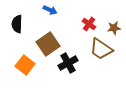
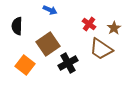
black semicircle: moved 2 px down
brown star: rotated 24 degrees counterclockwise
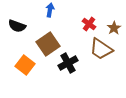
blue arrow: rotated 104 degrees counterclockwise
black semicircle: rotated 72 degrees counterclockwise
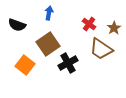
blue arrow: moved 1 px left, 3 px down
black semicircle: moved 1 px up
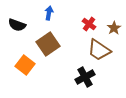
brown trapezoid: moved 2 px left, 1 px down
black cross: moved 17 px right, 14 px down
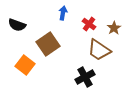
blue arrow: moved 14 px right
